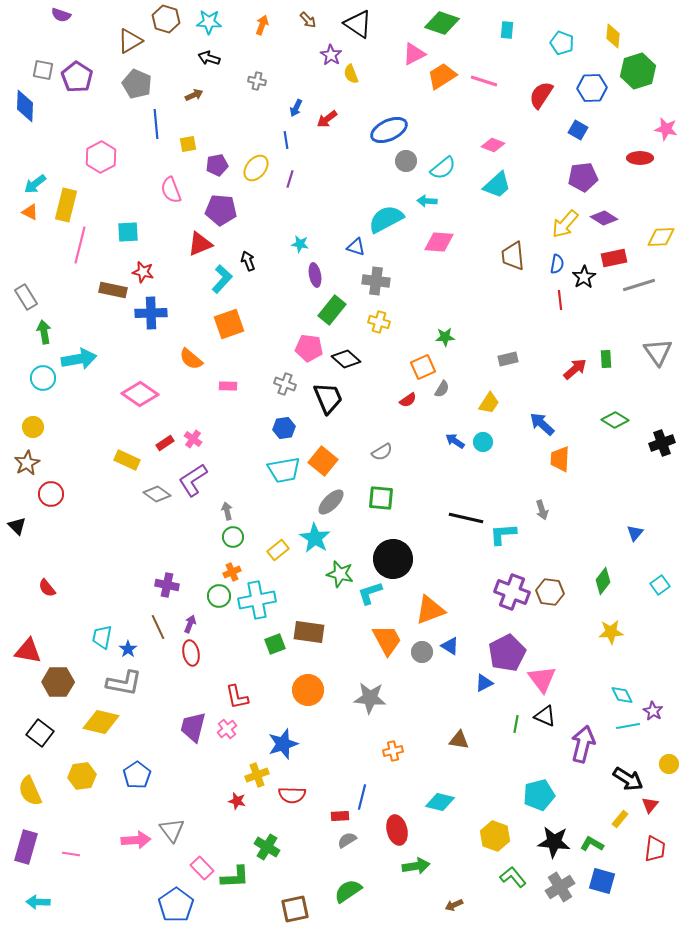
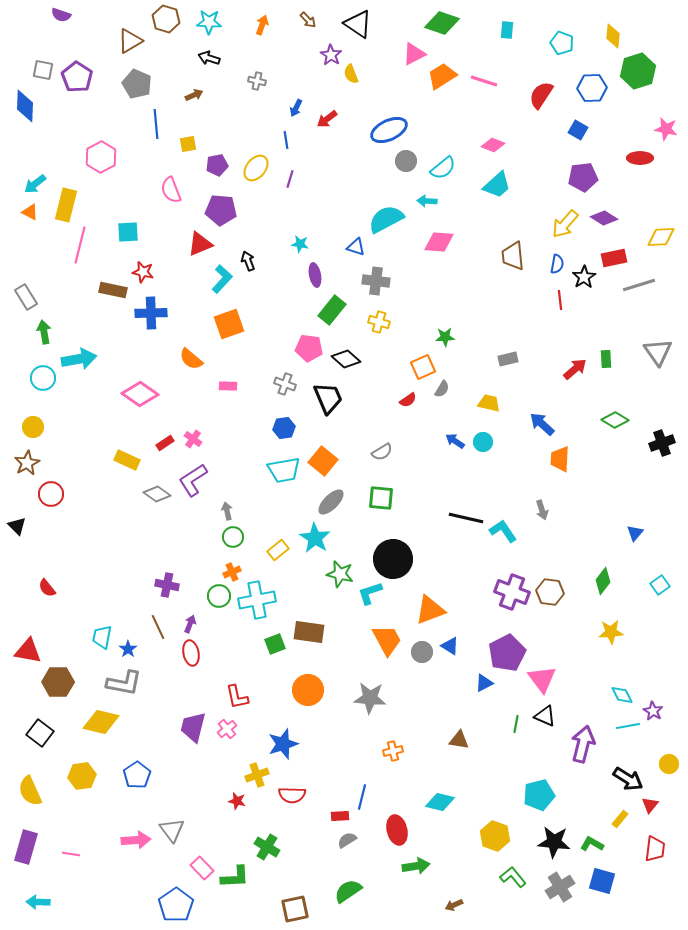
yellow trapezoid at (489, 403): rotated 110 degrees counterclockwise
cyan L-shape at (503, 534): moved 3 px up; rotated 60 degrees clockwise
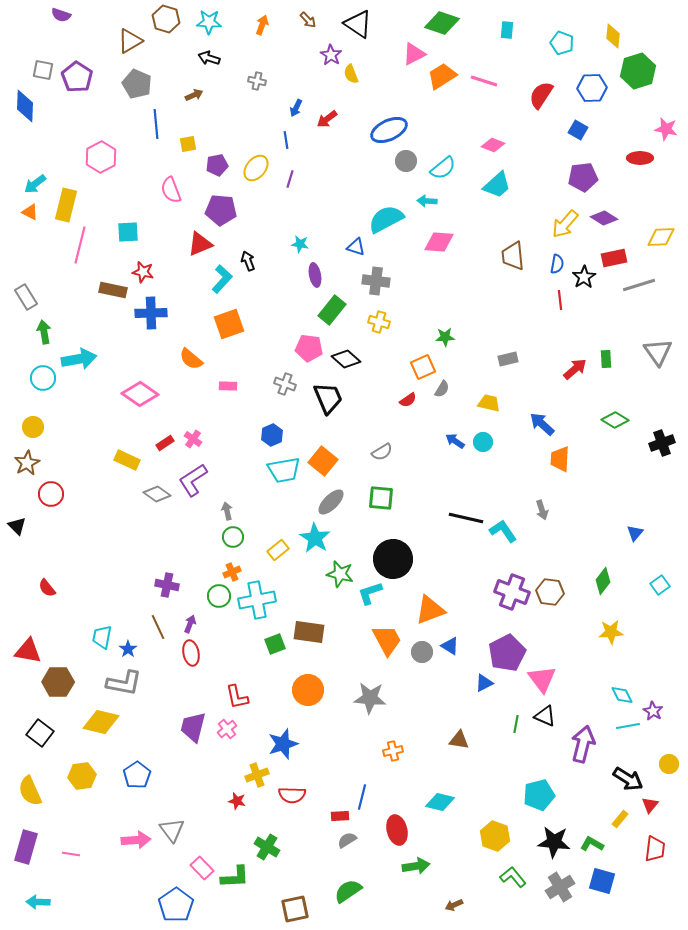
blue hexagon at (284, 428): moved 12 px left, 7 px down; rotated 15 degrees counterclockwise
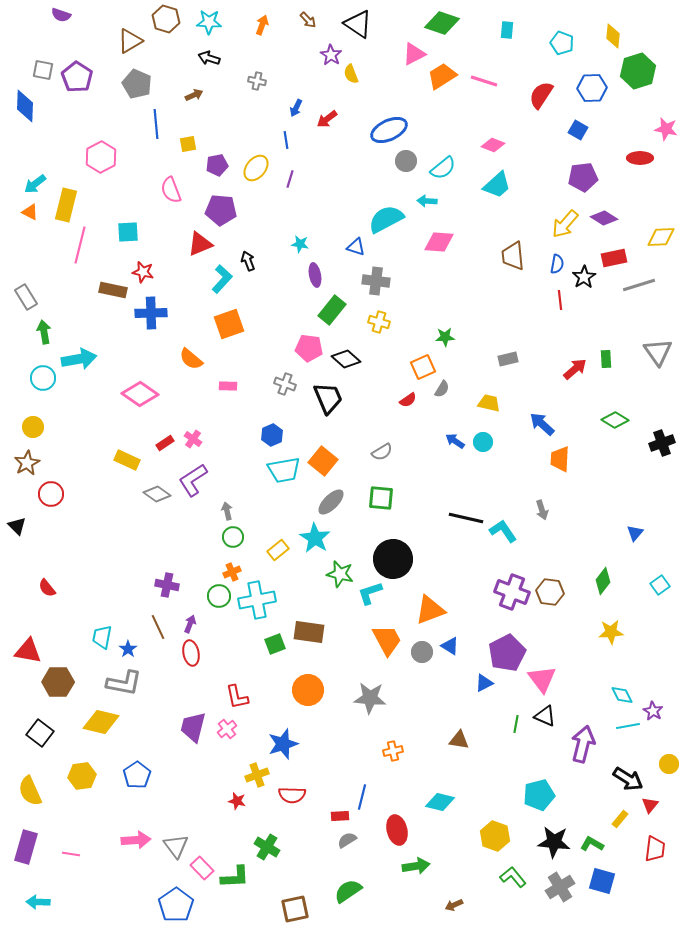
gray triangle at (172, 830): moved 4 px right, 16 px down
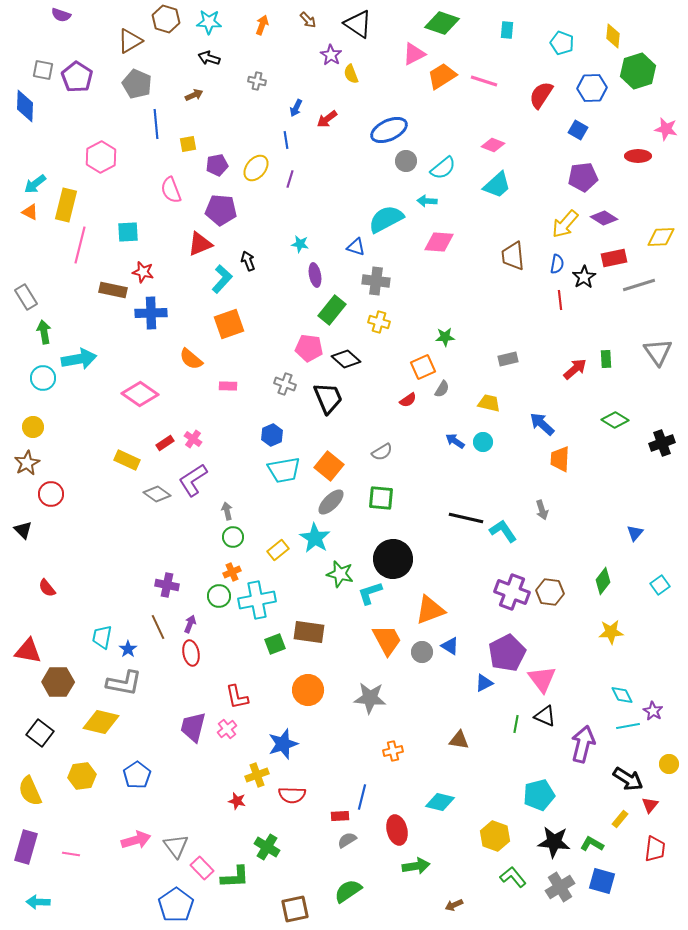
red ellipse at (640, 158): moved 2 px left, 2 px up
orange square at (323, 461): moved 6 px right, 5 px down
black triangle at (17, 526): moved 6 px right, 4 px down
pink arrow at (136, 840): rotated 12 degrees counterclockwise
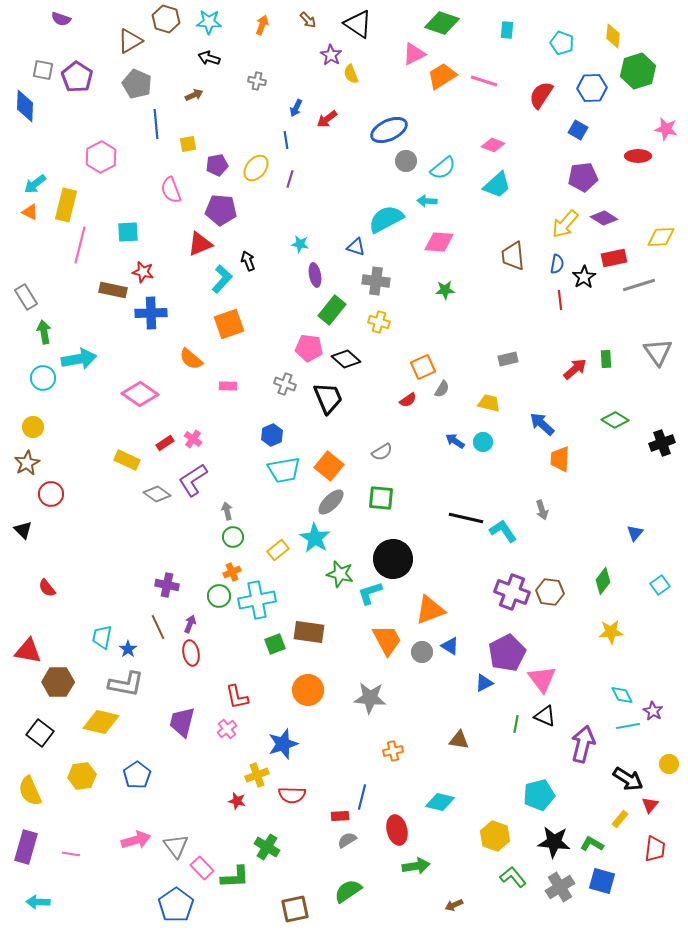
purple semicircle at (61, 15): moved 4 px down
green star at (445, 337): moved 47 px up
gray L-shape at (124, 683): moved 2 px right, 1 px down
purple trapezoid at (193, 727): moved 11 px left, 5 px up
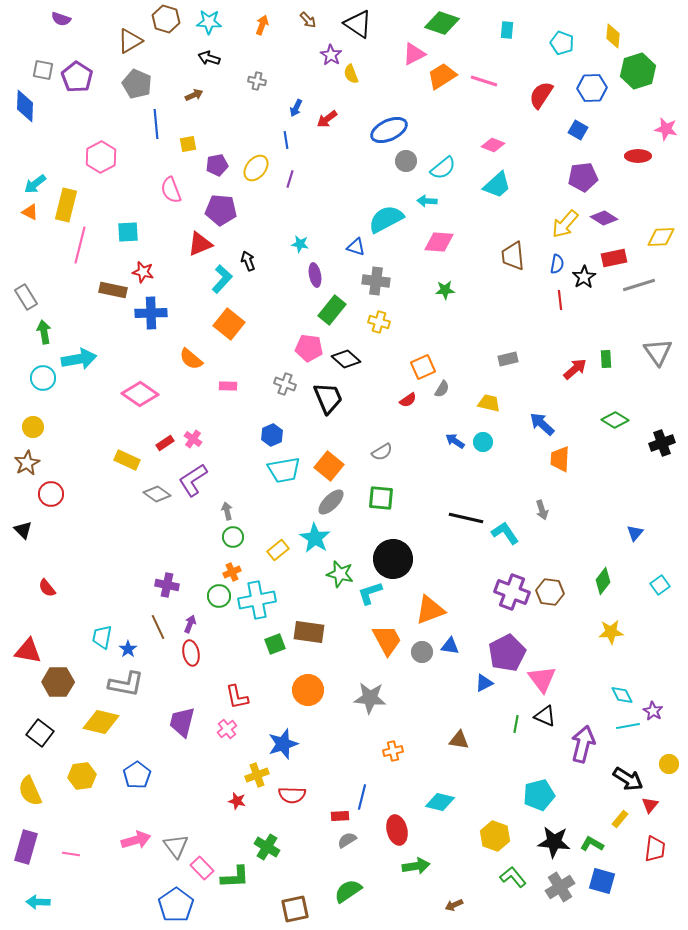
orange square at (229, 324): rotated 32 degrees counterclockwise
cyan L-shape at (503, 531): moved 2 px right, 2 px down
blue triangle at (450, 646): rotated 24 degrees counterclockwise
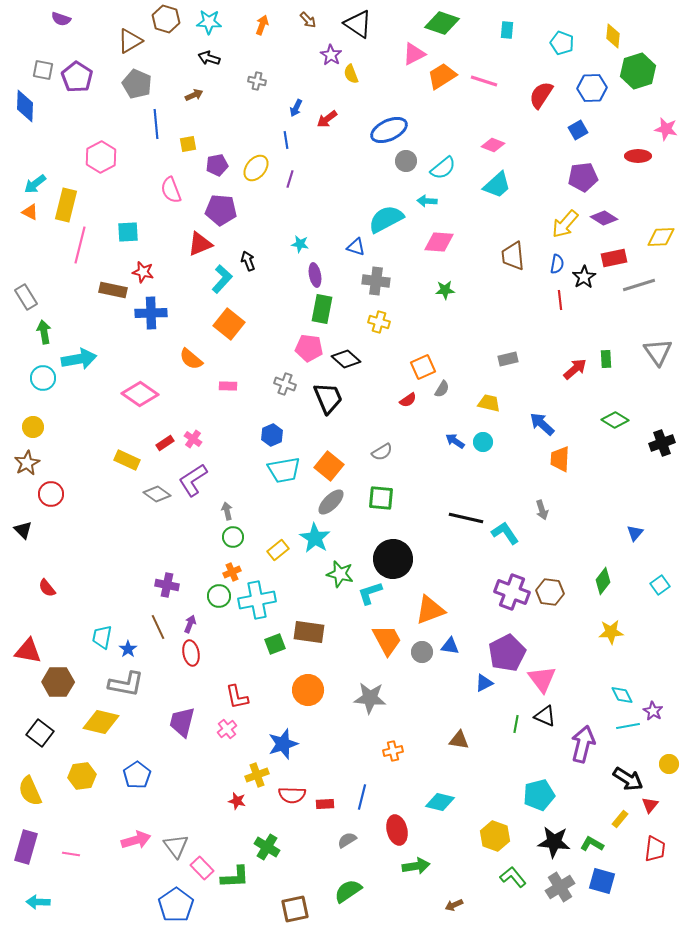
blue square at (578, 130): rotated 30 degrees clockwise
green rectangle at (332, 310): moved 10 px left, 1 px up; rotated 28 degrees counterclockwise
red rectangle at (340, 816): moved 15 px left, 12 px up
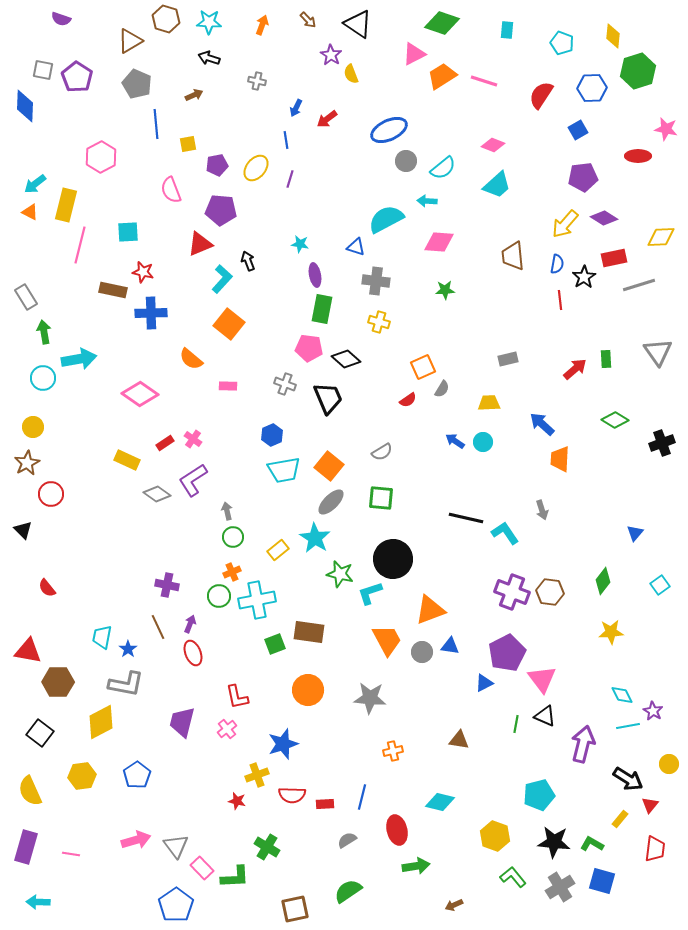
yellow trapezoid at (489, 403): rotated 15 degrees counterclockwise
red ellipse at (191, 653): moved 2 px right; rotated 10 degrees counterclockwise
yellow diamond at (101, 722): rotated 42 degrees counterclockwise
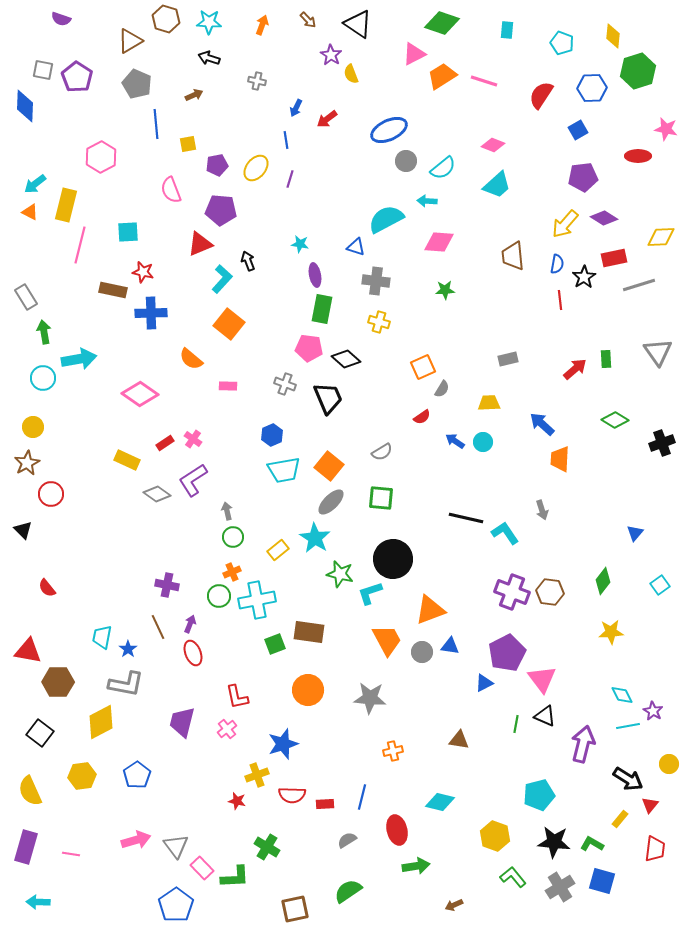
red semicircle at (408, 400): moved 14 px right, 17 px down
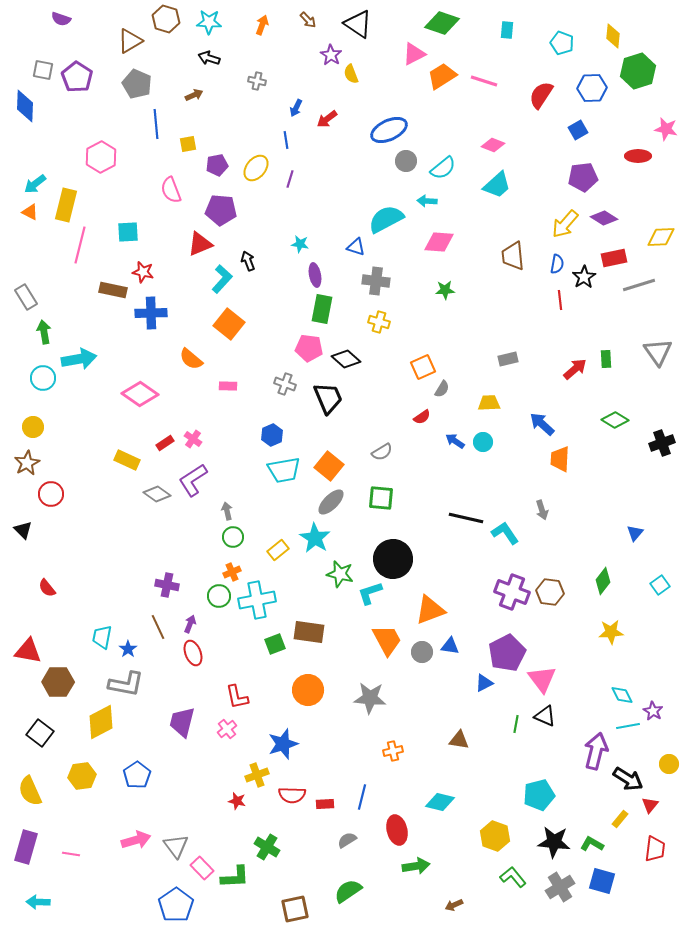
purple arrow at (583, 744): moved 13 px right, 7 px down
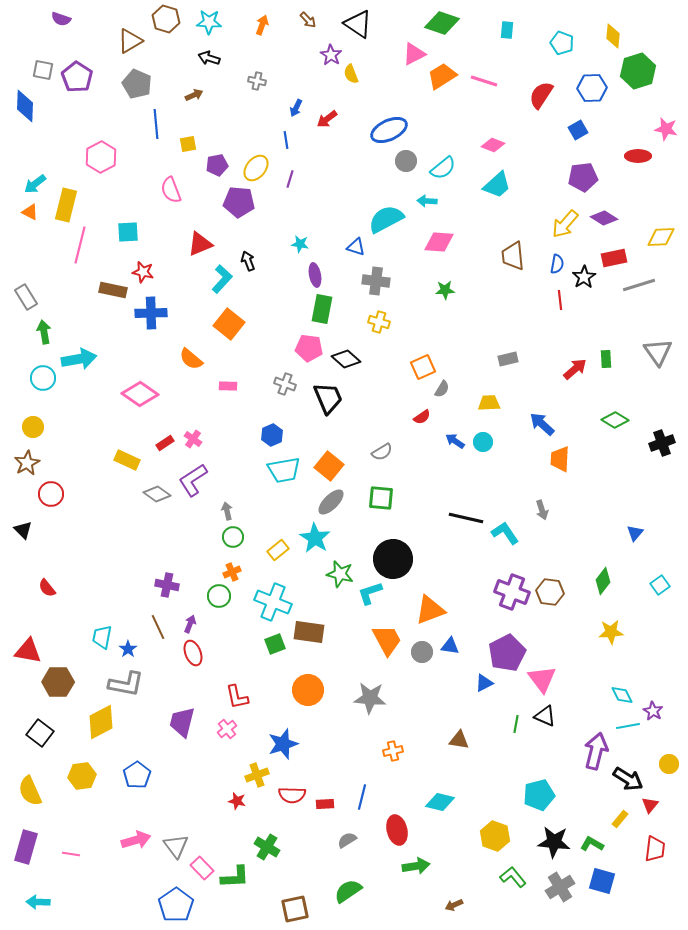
purple pentagon at (221, 210): moved 18 px right, 8 px up
cyan cross at (257, 600): moved 16 px right, 2 px down; rotated 33 degrees clockwise
